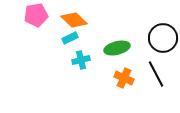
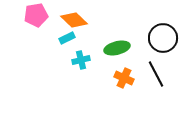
cyan rectangle: moved 3 px left
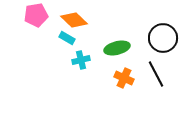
cyan rectangle: rotated 56 degrees clockwise
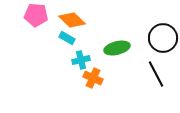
pink pentagon: rotated 15 degrees clockwise
orange diamond: moved 2 px left
orange cross: moved 31 px left
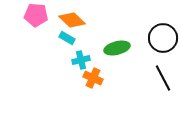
black line: moved 7 px right, 4 px down
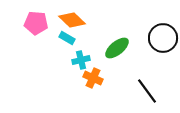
pink pentagon: moved 8 px down
green ellipse: rotated 25 degrees counterclockwise
black line: moved 16 px left, 13 px down; rotated 8 degrees counterclockwise
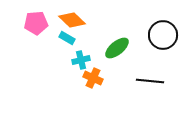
pink pentagon: rotated 10 degrees counterclockwise
black circle: moved 3 px up
black line: moved 3 px right, 10 px up; rotated 48 degrees counterclockwise
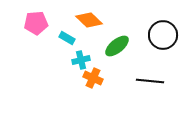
orange diamond: moved 17 px right
green ellipse: moved 2 px up
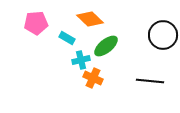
orange diamond: moved 1 px right, 1 px up
green ellipse: moved 11 px left
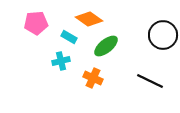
orange diamond: moved 1 px left; rotated 8 degrees counterclockwise
cyan rectangle: moved 2 px right, 1 px up
cyan cross: moved 20 px left, 1 px down
black line: rotated 20 degrees clockwise
